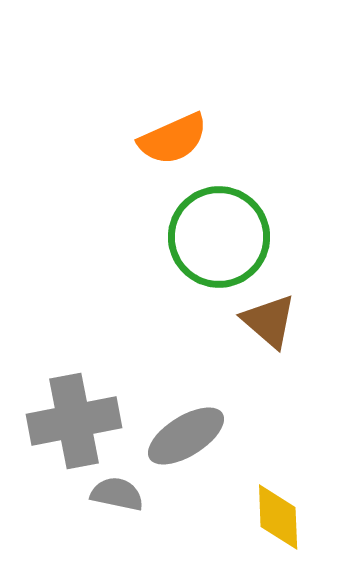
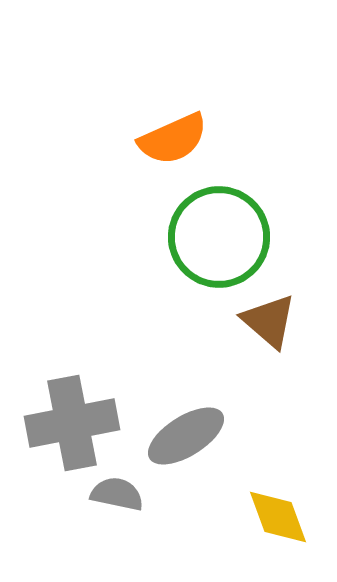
gray cross: moved 2 px left, 2 px down
yellow diamond: rotated 18 degrees counterclockwise
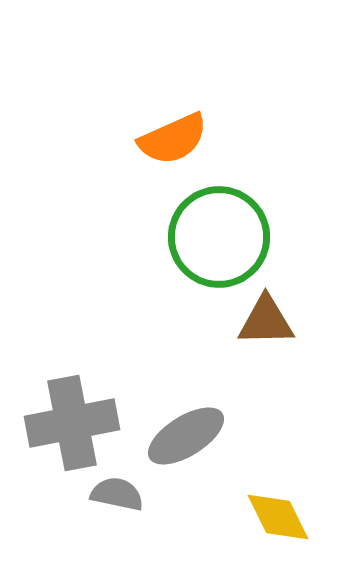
brown triangle: moved 3 px left; rotated 42 degrees counterclockwise
yellow diamond: rotated 6 degrees counterclockwise
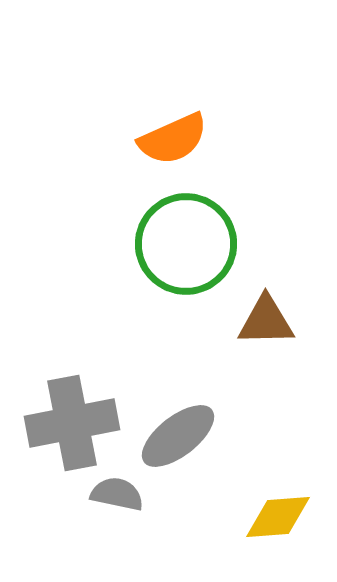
green circle: moved 33 px left, 7 px down
gray ellipse: moved 8 px left; rotated 6 degrees counterclockwise
yellow diamond: rotated 68 degrees counterclockwise
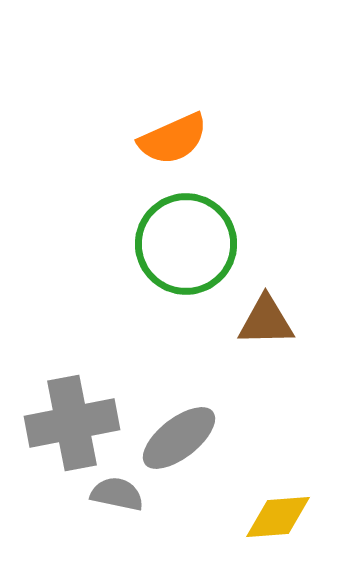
gray ellipse: moved 1 px right, 2 px down
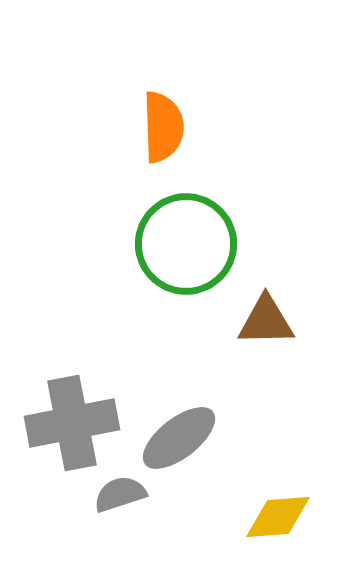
orange semicircle: moved 10 px left, 12 px up; rotated 68 degrees counterclockwise
gray semicircle: moved 3 px right; rotated 30 degrees counterclockwise
